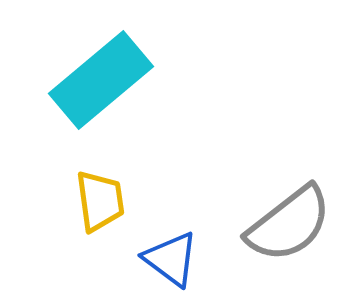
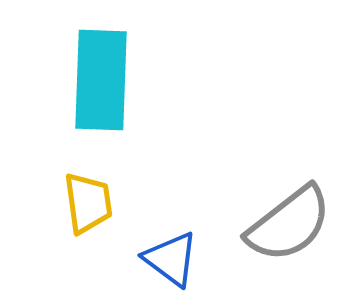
cyan rectangle: rotated 48 degrees counterclockwise
yellow trapezoid: moved 12 px left, 2 px down
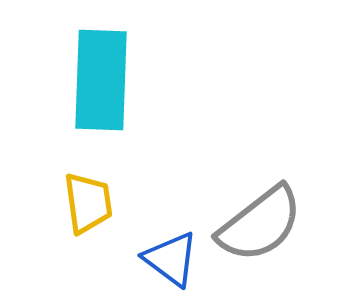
gray semicircle: moved 29 px left
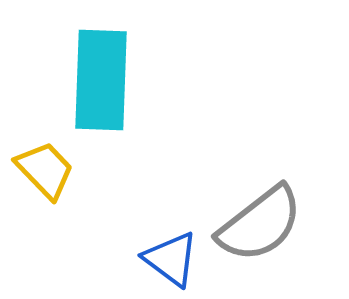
yellow trapezoid: moved 43 px left, 33 px up; rotated 36 degrees counterclockwise
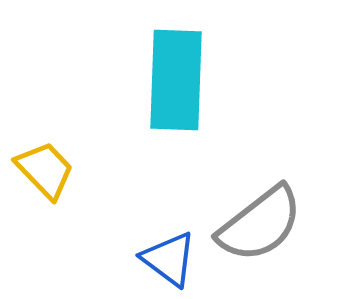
cyan rectangle: moved 75 px right
blue triangle: moved 2 px left
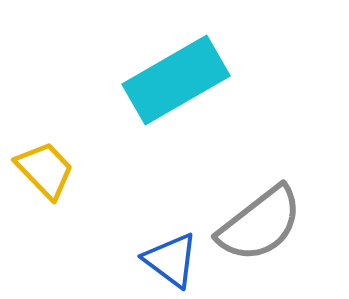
cyan rectangle: rotated 58 degrees clockwise
blue triangle: moved 2 px right, 1 px down
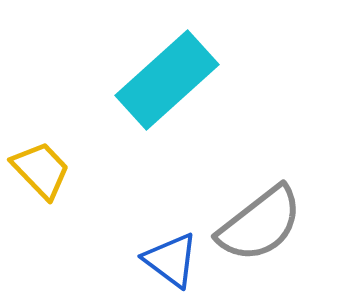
cyan rectangle: moved 9 px left; rotated 12 degrees counterclockwise
yellow trapezoid: moved 4 px left
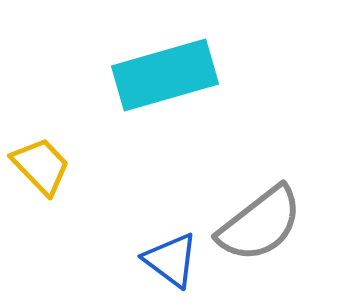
cyan rectangle: moved 2 px left, 5 px up; rotated 26 degrees clockwise
yellow trapezoid: moved 4 px up
